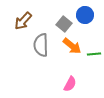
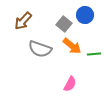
gray semicircle: moved 1 px left, 4 px down; rotated 70 degrees counterclockwise
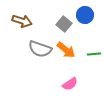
brown arrow: moved 1 px left; rotated 114 degrees counterclockwise
orange arrow: moved 6 px left, 4 px down
pink semicircle: rotated 28 degrees clockwise
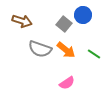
blue circle: moved 2 px left
green line: rotated 40 degrees clockwise
pink semicircle: moved 3 px left, 1 px up
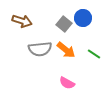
blue circle: moved 3 px down
gray semicircle: rotated 25 degrees counterclockwise
pink semicircle: rotated 63 degrees clockwise
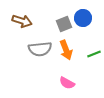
gray square: rotated 28 degrees clockwise
orange arrow: rotated 30 degrees clockwise
green line: rotated 56 degrees counterclockwise
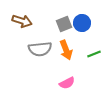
blue circle: moved 1 px left, 5 px down
pink semicircle: rotated 56 degrees counterclockwise
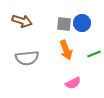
gray square: rotated 28 degrees clockwise
gray semicircle: moved 13 px left, 9 px down
pink semicircle: moved 6 px right
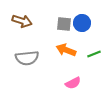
orange arrow: rotated 132 degrees clockwise
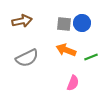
brown arrow: rotated 30 degrees counterclockwise
green line: moved 3 px left, 3 px down
gray semicircle: rotated 20 degrees counterclockwise
pink semicircle: rotated 42 degrees counterclockwise
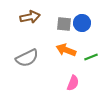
brown arrow: moved 8 px right, 4 px up
